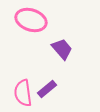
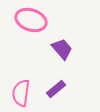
purple rectangle: moved 9 px right
pink semicircle: moved 2 px left; rotated 16 degrees clockwise
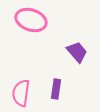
purple trapezoid: moved 15 px right, 3 px down
purple rectangle: rotated 42 degrees counterclockwise
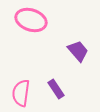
purple trapezoid: moved 1 px right, 1 px up
purple rectangle: rotated 42 degrees counterclockwise
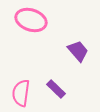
purple rectangle: rotated 12 degrees counterclockwise
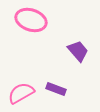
purple rectangle: rotated 24 degrees counterclockwise
pink semicircle: rotated 52 degrees clockwise
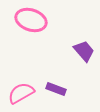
purple trapezoid: moved 6 px right
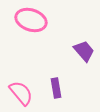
purple rectangle: moved 1 px up; rotated 60 degrees clockwise
pink semicircle: rotated 80 degrees clockwise
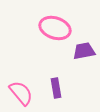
pink ellipse: moved 24 px right, 8 px down
purple trapezoid: rotated 60 degrees counterclockwise
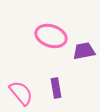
pink ellipse: moved 4 px left, 8 px down
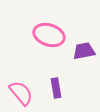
pink ellipse: moved 2 px left, 1 px up
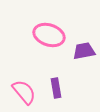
pink semicircle: moved 3 px right, 1 px up
